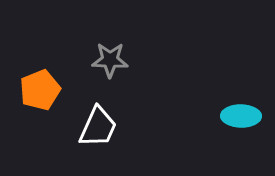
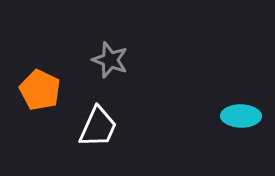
gray star: rotated 18 degrees clockwise
orange pentagon: rotated 24 degrees counterclockwise
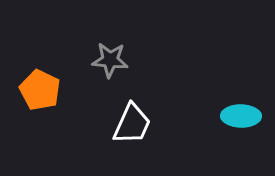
gray star: rotated 15 degrees counterclockwise
white trapezoid: moved 34 px right, 3 px up
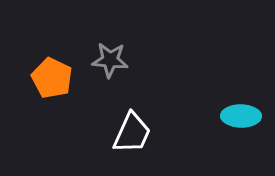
orange pentagon: moved 12 px right, 12 px up
white trapezoid: moved 9 px down
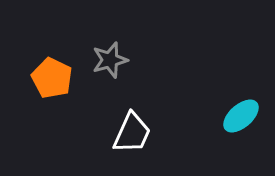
gray star: rotated 21 degrees counterclockwise
cyan ellipse: rotated 42 degrees counterclockwise
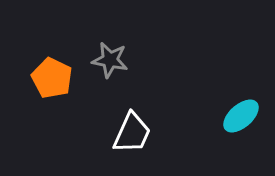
gray star: rotated 27 degrees clockwise
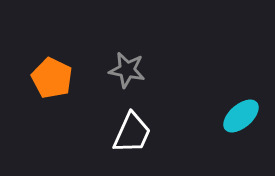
gray star: moved 17 px right, 10 px down
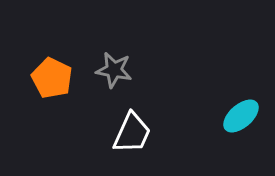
gray star: moved 13 px left
